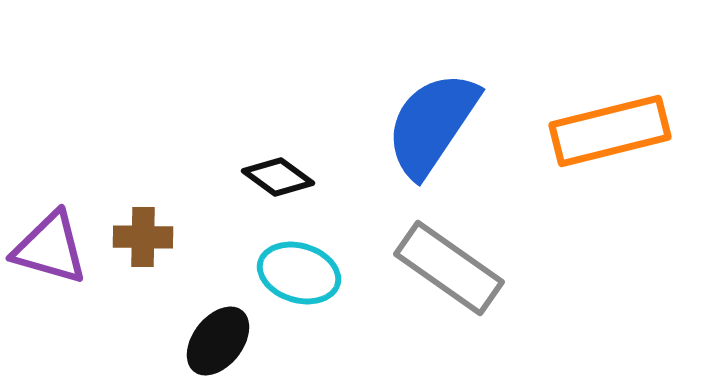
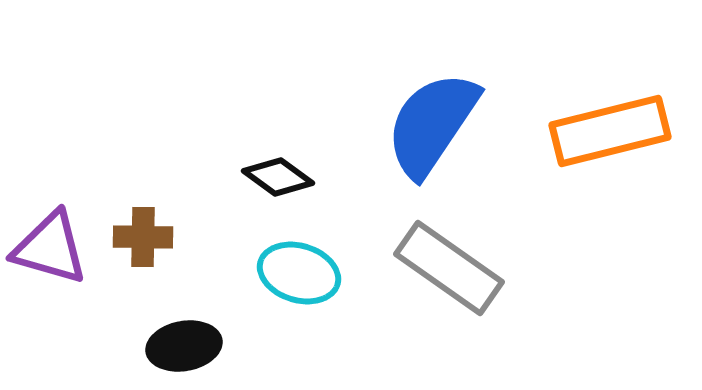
black ellipse: moved 34 px left, 5 px down; rotated 42 degrees clockwise
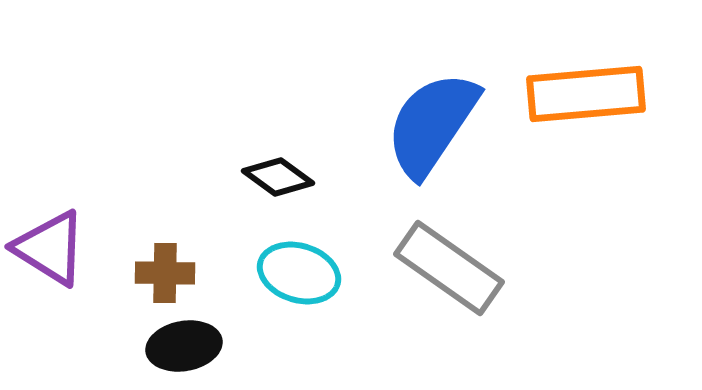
orange rectangle: moved 24 px left, 37 px up; rotated 9 degrees clockwise
brown cross: moved 22 px right, 36 px down
purple triangle: rotated 16 degrees clockwise
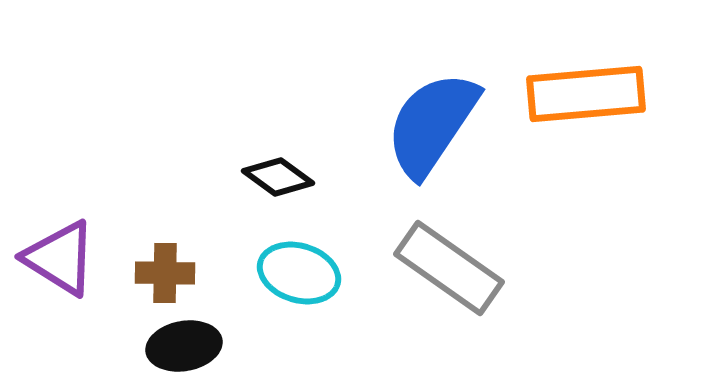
purple triangle: moved 10 px right, 10 px down
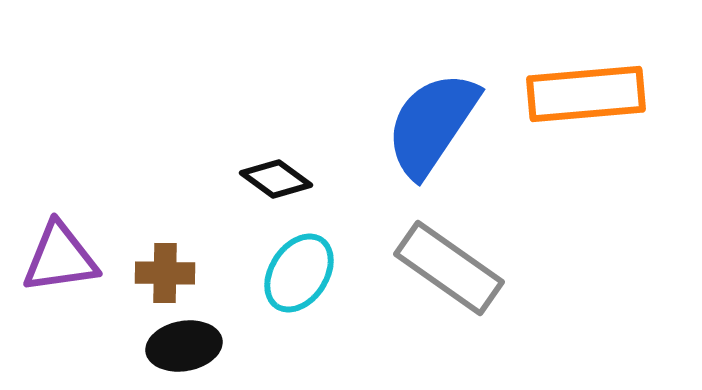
black diamond: moved 2 px left, 2 px down
purple triangle: rotated 40 degrees counterclockwise
cyan ellipse: rotated 74 degrees counterclockwise
